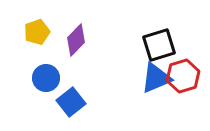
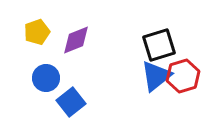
purple diamond: rotated 24 degrees clockwise
blue triangle: moved 2 px up; rotated 16 degrees counterclockwise
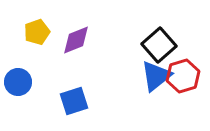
black square: rotated 24 degrees counterclockwise
blue circle: moved 28 px left, 4 px down
blue square: moved 3 px right, 1 px up; rotated 20 degrees clockwise
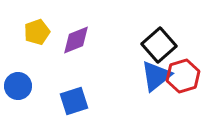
blue circle: moved 4 px down
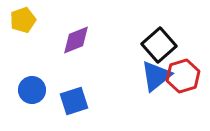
yellow pentagon: moved 14 px left, 12 px up
blue circle: moved 14 px right, 4 px down
